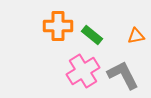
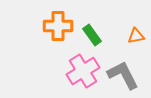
green rectangle: rotated 15 degrees clockwise
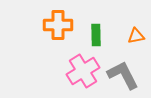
orange cross: moved 1 px up
green rectangle: moved 4 px right; rotated 35 degrees clockwise
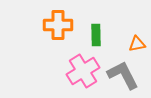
orange triangle: moved 1 px right, 8 px down
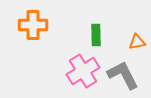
orange cross: moved 25 px left
orange triangle: moved 2 px up
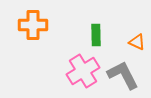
orange triangle: rotated 36 degrees clockwise
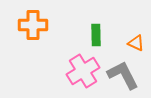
orange triangle: moved 1 px left, 1 px down
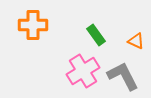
green rectangle: rotated 35 degrees counterclockwise
orange triangle: moved 2 px up
gray L-shape: moved 1 px down
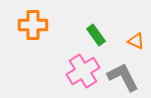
gray L-shape: moved 1 px down
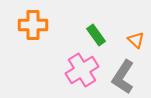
orange triangle: moved 1 px up; rotated 18 degrees clockwise
pink cross: moved 1 px left, 1 px up
gray L-shape: rotated 120 degrees counterclockwise
